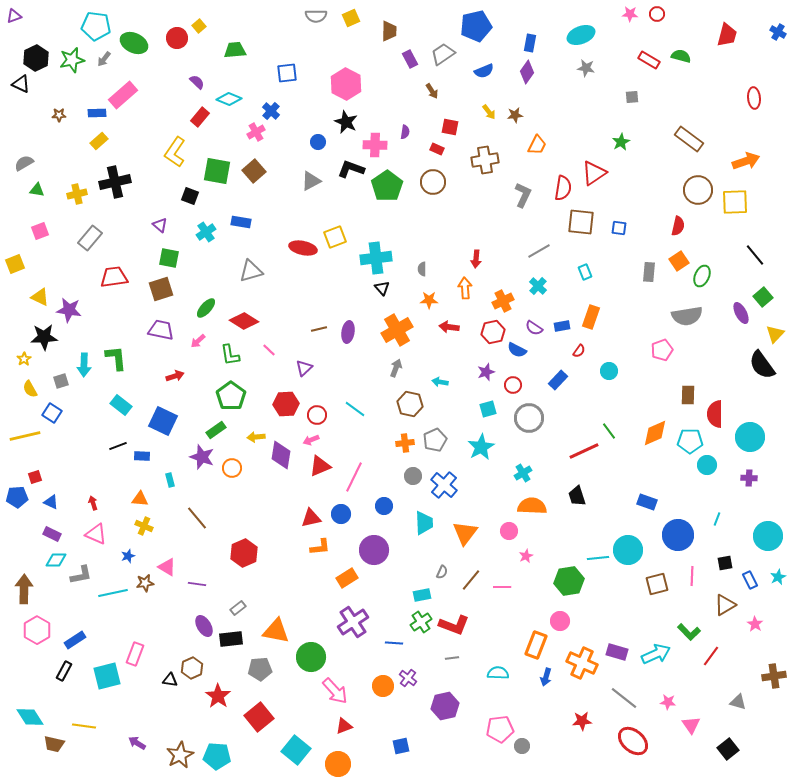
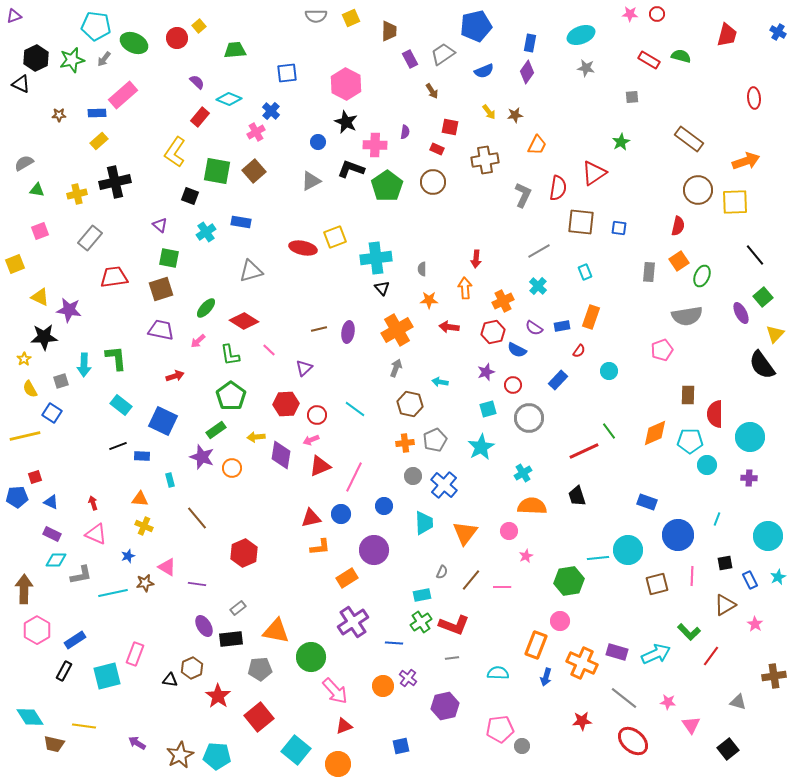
red semicircle at (563, 188): moved 5 px left
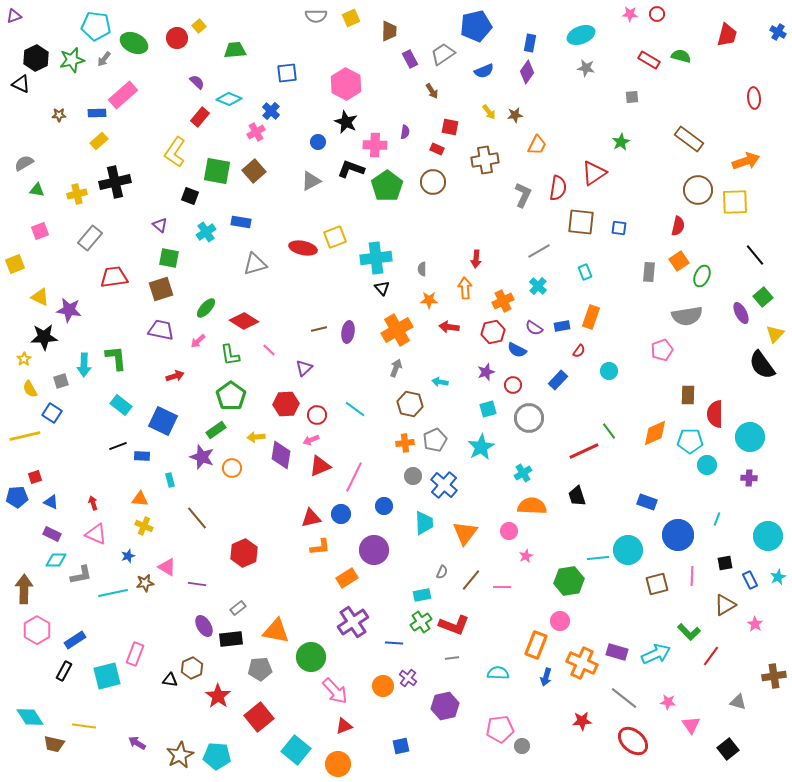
gray triangle at (251, 271): moved 4 px right, 7 px up
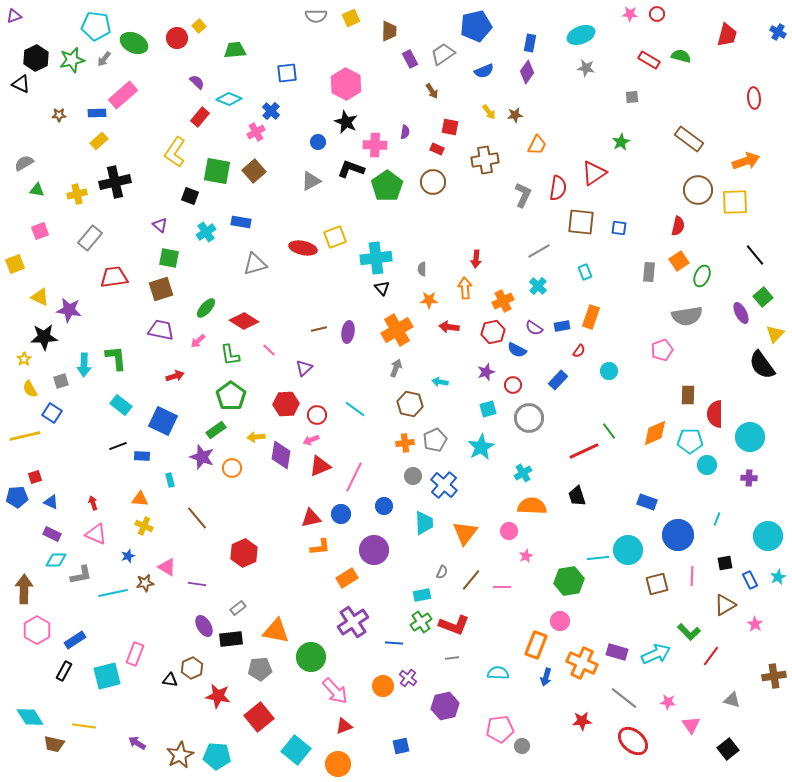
red star at (218, 696): rotated 25 degrees counterclockwise
gray triangle at (738, 702): moved 6 px left, 2 px up
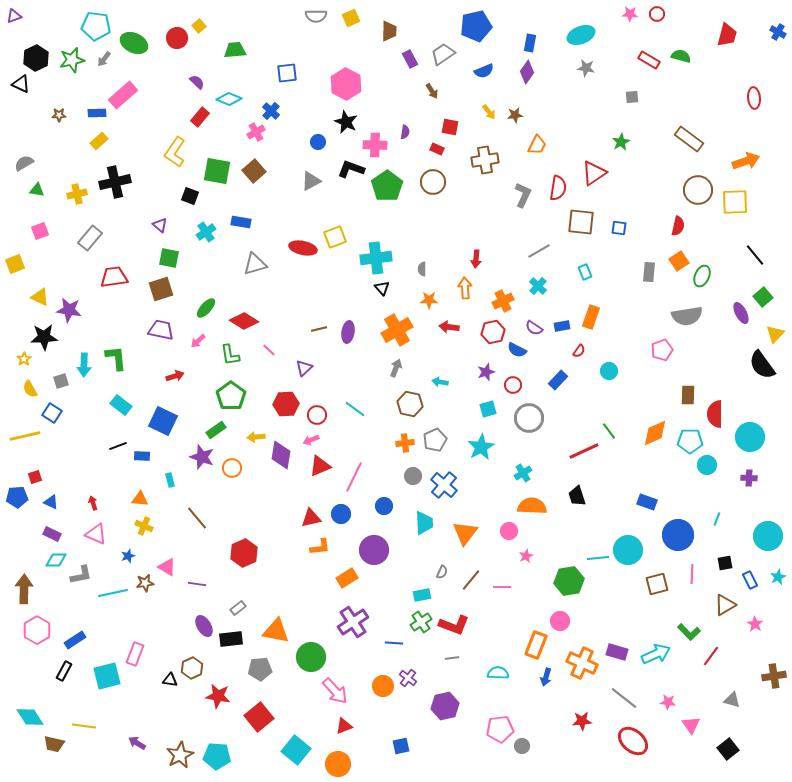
pink line at (692, 576): moved 2 px up
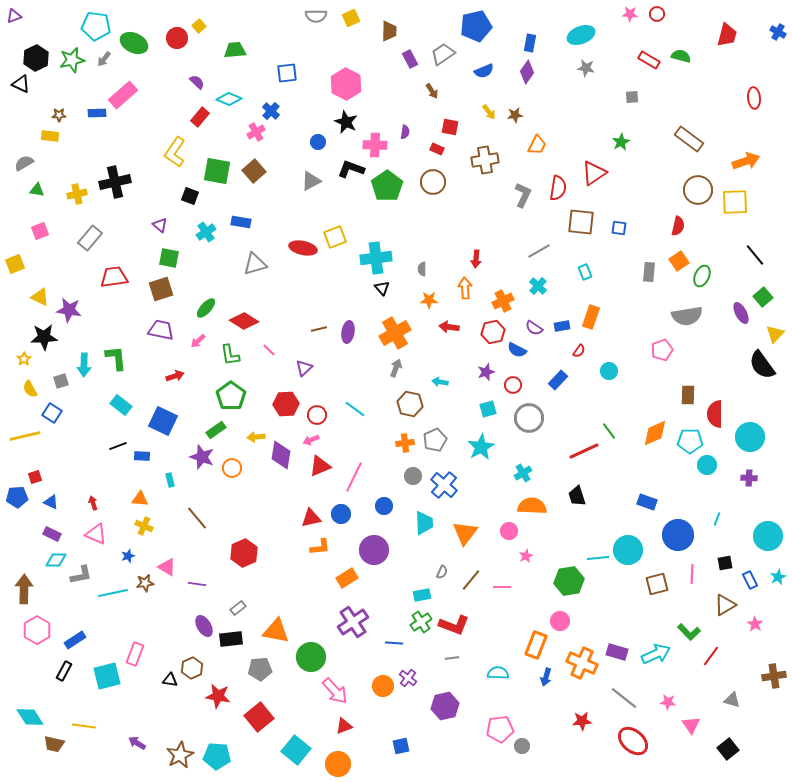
yellow rectangle at (99, 141): moved 49 px left, 5 px up; rotated 48 degrees clockwise
orange cross at (397, 330): moved 2 px left, 3 px down
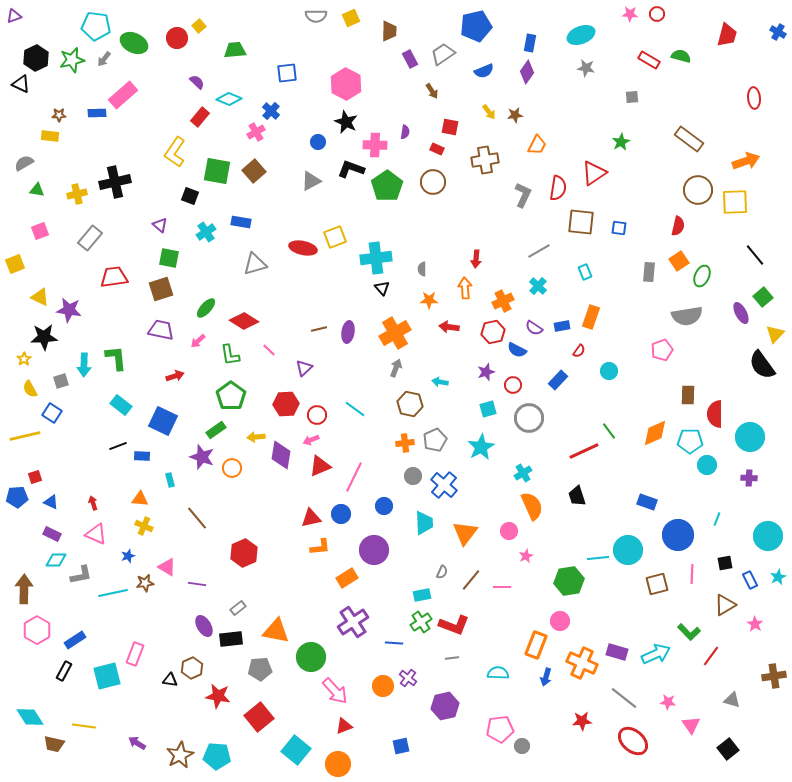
orange semicircle at (532, 506): rotated 64 degrees clockwise
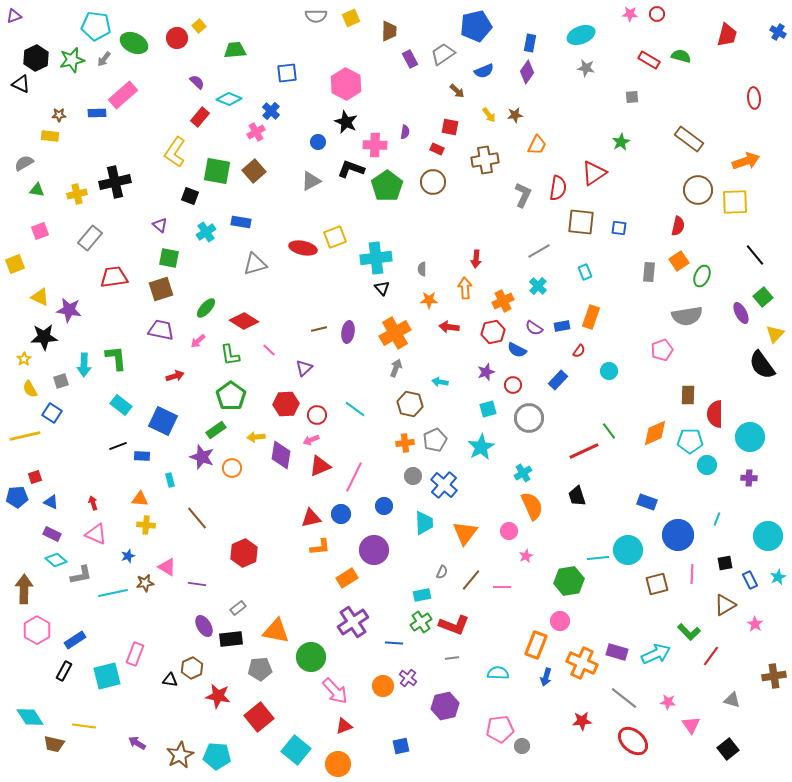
brown arrow at (432, 91): moved 25 px right; rotated 14 degrees counterclockwise
yellow arrow at (489, 112): moved 3 px down
yellow cross at (144, 526): moved 2 px right, 1 px up; rotated 18 degrees counterclockwise
cyan diamond at (56, 560): rotated 40 degrees clockwise
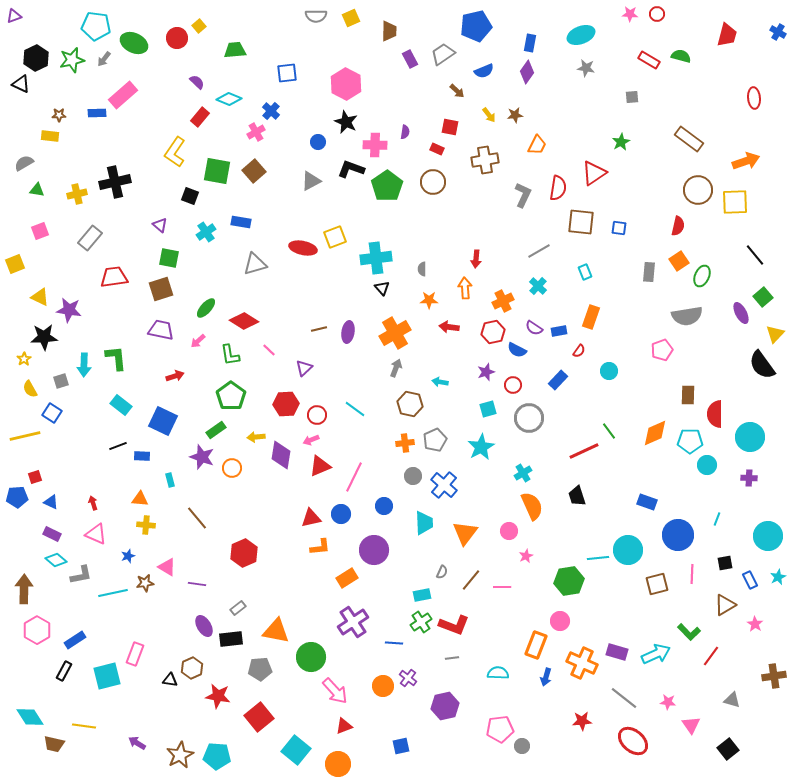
blue rectangle at (562, 326): moved 3 px left, 5 px down
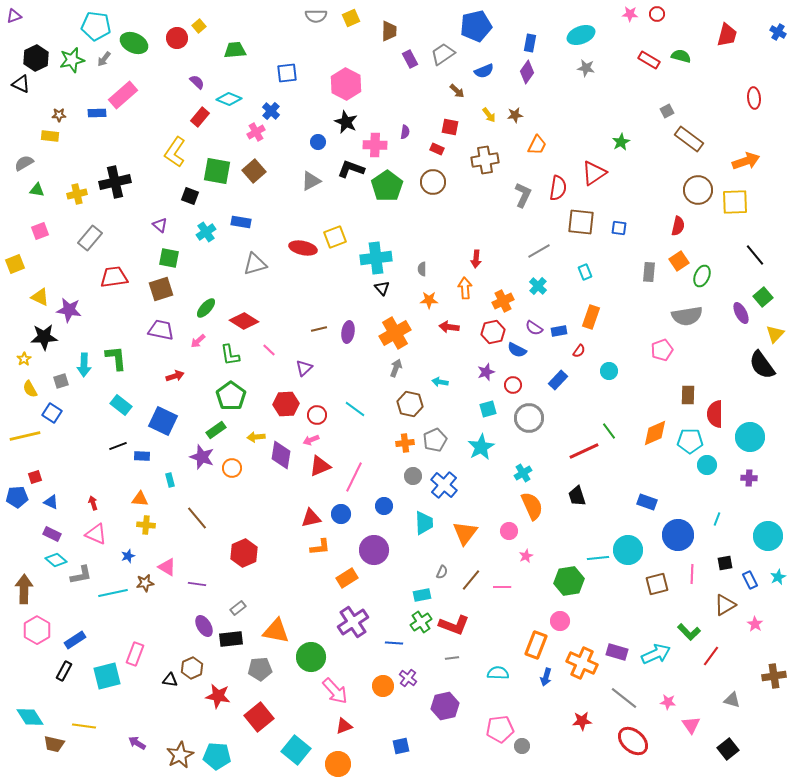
gray square at (632, 97): moved 35 px right, 14 px down; rotated 24 degrees counterclockwise
